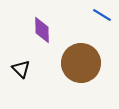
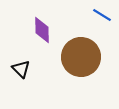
brown circle: moved 6 px up
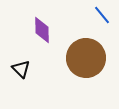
blue line: rotated 18 degrees clockwise
brown circle: moved 5 px right, 1 px down
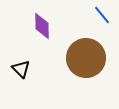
purple diamond: moved 4 px up
